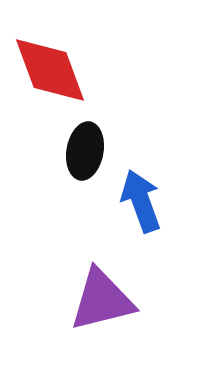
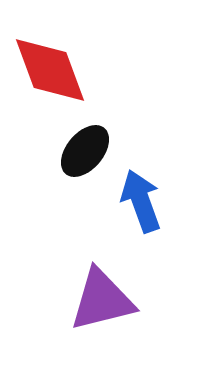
black ellipse: rotated 30 degrees clockwise
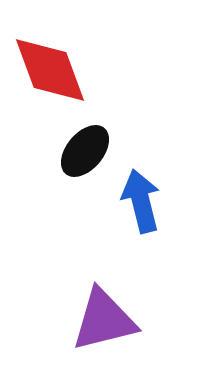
blue arrow: rotated 6 degrees clockwise
purple triangle: moved 2 px right, 20 px down
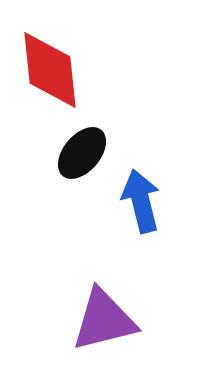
red diamond: rotated 14 degrees clockwise
black ellipse: moved 3 px left, 2 px down
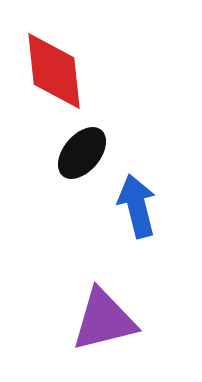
red diamond: moved 4 px right, 1 px down
blue arrow: moved 4 px left, 5 px down
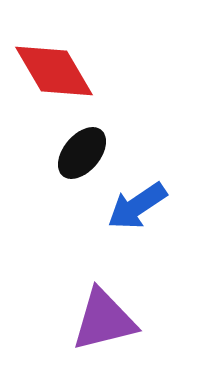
red diamond: rotated 24 degrees counterclockwise
blue arrow: rotated 110 degrees counterclockwise
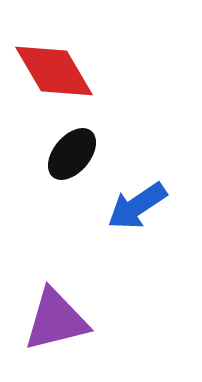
black ellipse: moved 10 px left, 1 px down
purple triangle: moved 48 px left
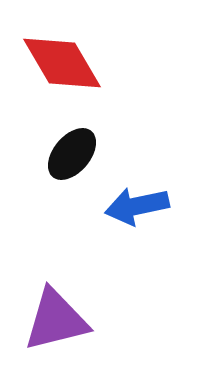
red diamond: moved 8 px right, 8 px up
blue arrow: rotated 22 degrees clockwise
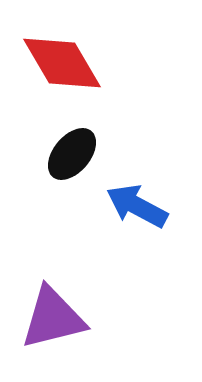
blue arrow: rotated 40 degrees clockwise
purple triangle: moved 3 px left, 2 px up
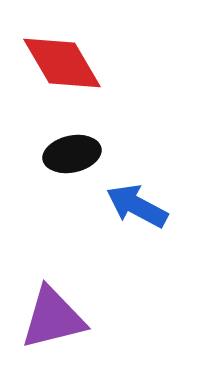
black ellipse: rotated 38 degrees clockwise
